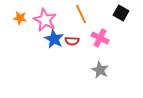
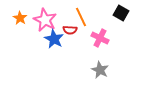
orange line: moved 3 px down
orange star: rotated 24 degrees clockwise
red semicircle: moved 2 px left, 11 px up
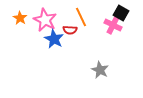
pink cross: moved 13 px right, 13 px up
